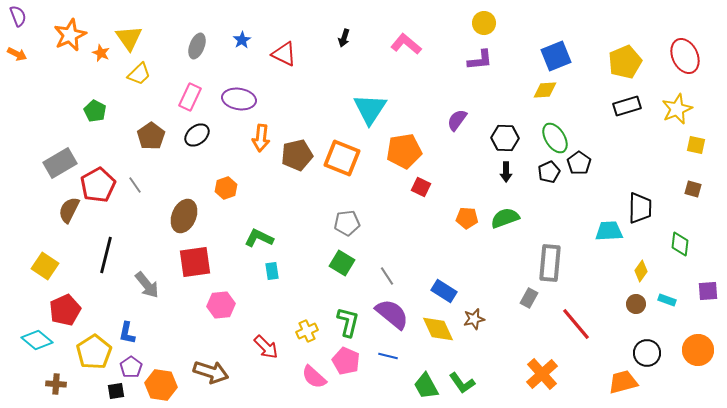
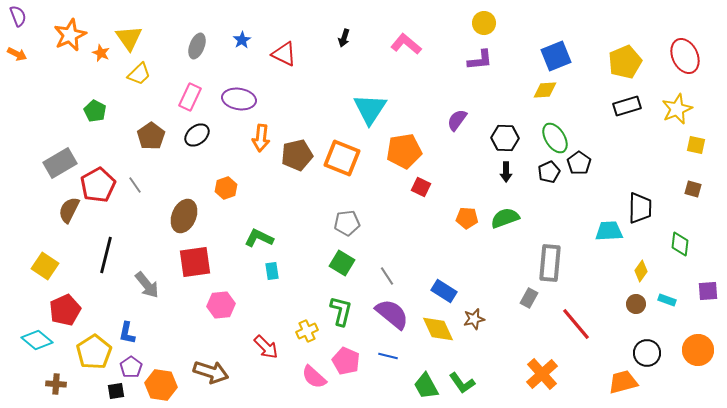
green L-shape at (348, 322): moved 7 px left, 11 px up
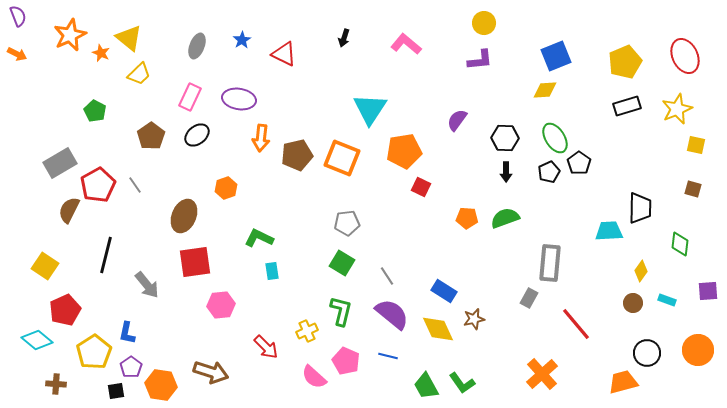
yellow triangle at (129, 38): rotated 16 degrees counterclockwise
brown circle at (636, 304): moved 3 px left, 1 px up
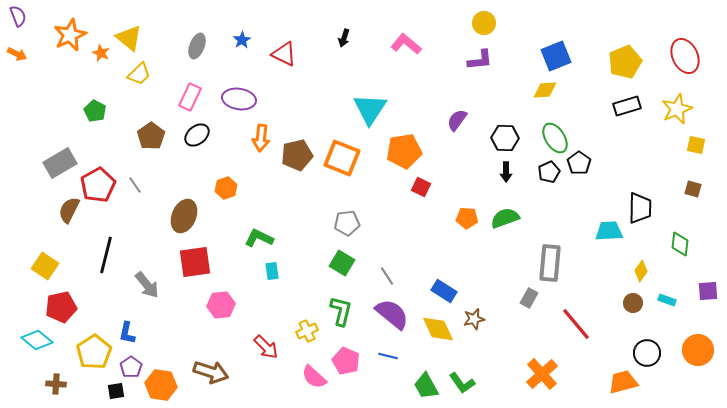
red pentagon at (65, 310): moved 4 px left, 3 px up; rotated 12 degrees clockwise
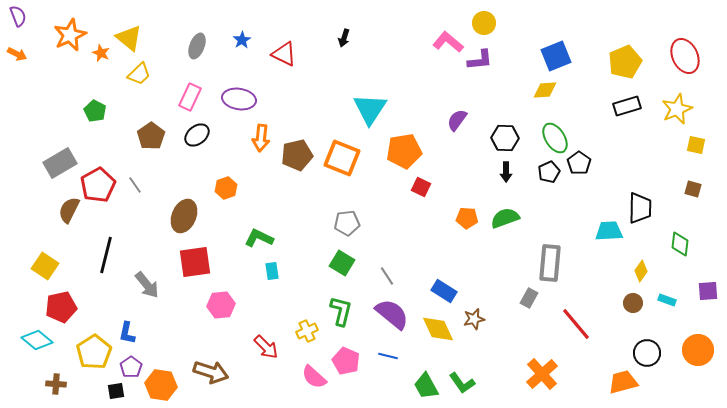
pink L-shape at (406, 44): moved 42 px right, 2 px up
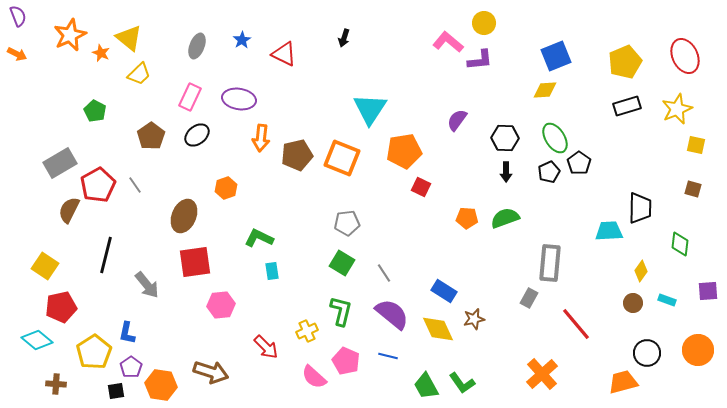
gray line at (387, 276): moved 3 px left, 3 px up
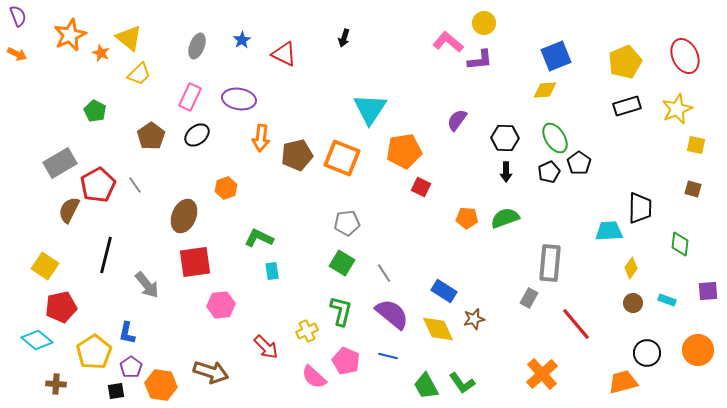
yellow diamond at (641, 271): moved 10 px left, 3 px up
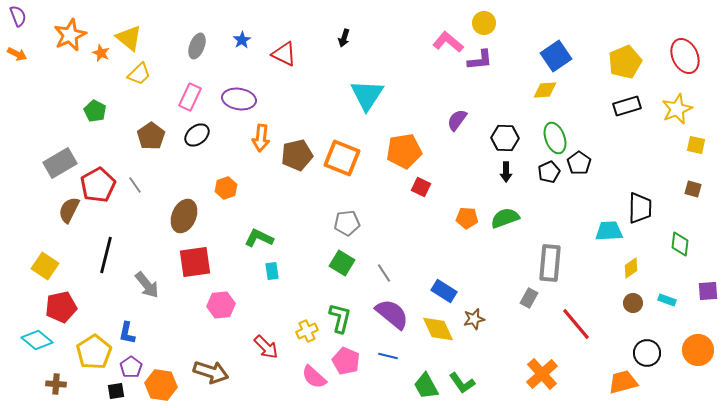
blue square at (556, 56): rotated 12 degrees counterclockwise
cyan triangle at (370, 109): moved 3 px left, 14 px up
green ellipse at (555, 138): rotated 12 degrees clockwise
yellow diamond at (631, 268): rotated 20 degrees clockwise
green L-shape at (341, 311): moved 1 px left, 7 px down
